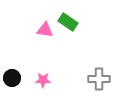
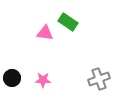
pink triangle: moved 3 px down
gray cross: rotated 20 degrees counterclockwise
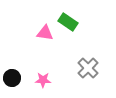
gray cross: moved 11 px left, 11 px up; rotated 25 degrees counterclockwise
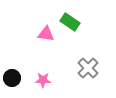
green rectangle: moved 2 px right
pink triangle: moved 1 px right, 1 px down
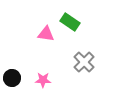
gray cross: moved 4 px left, 6 px up
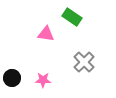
green rectangle: moved 2 px right, 5 px up
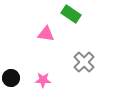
green rectangle: moved 1 px left, 3 px up
black circle: moved 1 px left
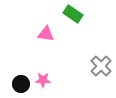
green rectangle: moved 2 px right
gray cross: moved 17 px right, 4 px down
black circle: moved 10 px right, 6 px down
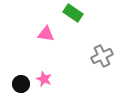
green rectangle: moved 1 px up
gray cross: moved 1 px right, 10 px up; rotated 20 degrees clockwise
pink star: moved 1 px right, 1 px up; rotated 21 degrees clockwise
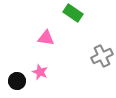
pink triangle: moved 4 px down
pink star: moved 4 px left, 7 px up
black circle: moved 4 px left, 3 px up
